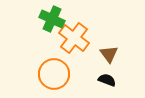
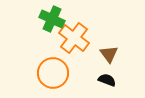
orange circle: moved 1 px left, 1 px up
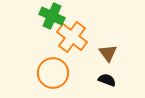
green cross: moved 3 px up
orange cross: moved 2 px left, 1 px up
brown triangle: moved 1 px left, 1 px up
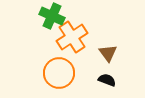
orange cross: rotated 20 degrees clockwise
orange circle: moved 6 px right
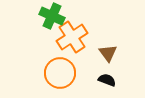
orange circle: moved 1 px right
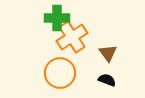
green cross: moved 5 px right, 2 px down; rotated 25 degrees counterclockwise
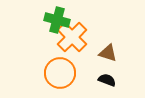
green cross: moved 2 px down; rotated 15 degrees clockwise
orange cross: rotated 12 degrees counterclockwise
brown triangle: rotated 36 degrees counterclockwise
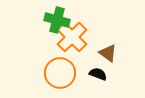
brown triangle: rotated 18 degrees clockwise
black semicircle: moved 9 px left, 6 px up
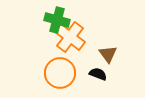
orange cross: moved 2 px left; rotated 8 degrees counterclockwise
brown triangle: moved 1 px down; rotated 18 degrees clockwise
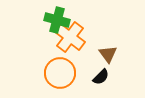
black semicircle: moved 3 px right, 3 px down; rotated 114 degrees clockwise
